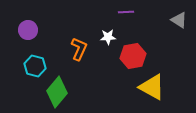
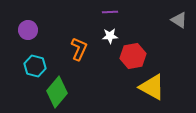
purple line: moved 16 px left
white star: moved 2 px right, 1 px up
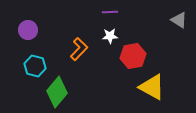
orange L-shape: rotated 20 degrees clockwise
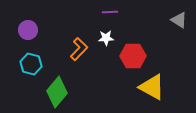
white star: moved 4 px left, 2 px down
red hexagon: rotated 10 degrees clockwise
cyan hexagon: moved 4 px left, 2 px up
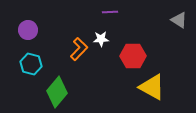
white star: moved 5 px left, 1 px down
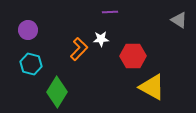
green diamond: rotated 8 degrees counterclockwise
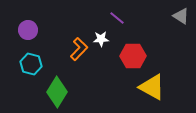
purple line: moved 7 px right, 6 px down; rotated 42 degrees clockwise
gray triangle: moved 2 px right, 4 px up
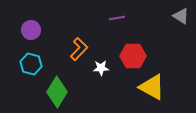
purple line: rotated 49 degrees counterclockwise
purple circle: moved 3 px right
white star: moved 29 px down
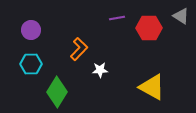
red hexagon: moved 16 px right, 28 px up
cyan hexagon: rotated 15 degrees counterclockwise
white star: moved 1 px left, 2 px down
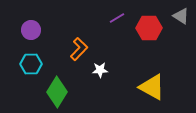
purple line: rotated 21 degrees counterclockwise
